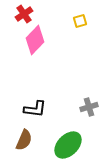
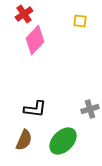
yellow square: rotated 24 degrees clockwise
gray cross: moved 1 px right, 2 px down
green ellipse: moved 5 px left, 4 px up
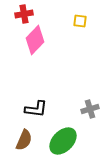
red cross: rotated 24 degrees clockwise
black L-shape: moved 1 px right
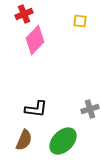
red cross: rotated 12 degrees counterclockwise
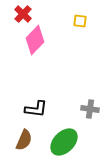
red cross: moved 1 px left; rotated 24 degrees counterclockwise
gray cross: rotated 24 degrees clockwise
green ellipse: moved 1 px right, 1 px down
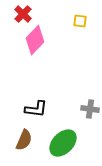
green ellipse: moved 1 px left, 1 px down
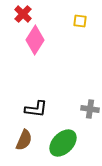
pink diamond: rotated 12 degrees counterclockwise
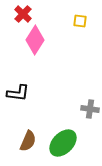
black L-shape: moved 18 px left, 16 px up
brown semicircle: moved 4 px right, 1 px down
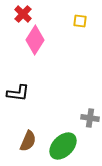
gray cross: moved 9 px down
green ellipse: moved 3 px down
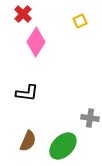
yellow square: rotated 32 degrees counterclockwise
pink diamond: moved 1 px right, 2 px down
black L-shape: moved 9 px right
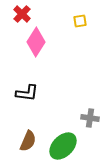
red cross: moved 1 px left
yellow square: rotated 16 degrees clockwise
